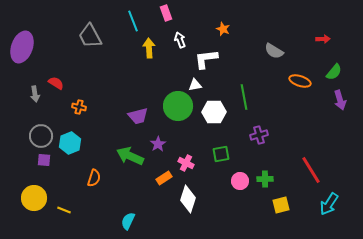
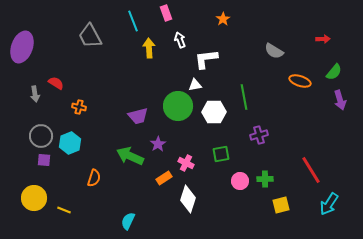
orange star: moved 10 px up; rotated 16 degrees clockwise
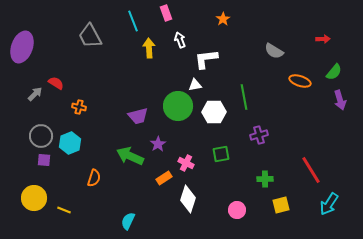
gray arrow: rotated 126 degrees counterclockwise
pink circle: moved 3 px left, 29 px down
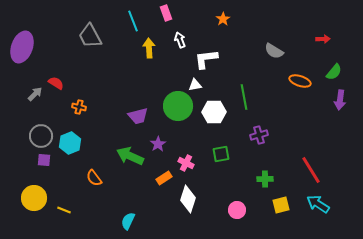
purple arrow: rotated 24 degrees clockwise
orange semicircle: rotated 126 degrees clockwise
cyan arrow: moved 11 px left; rotated 90 degrees clockwise
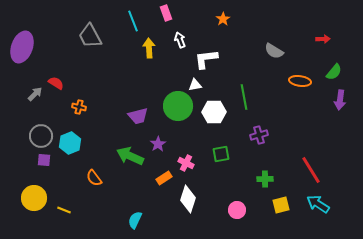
orange ellipse: rotated 10 degrees counterclockwise
cyan semicircle: moved 7 px right, 1 px up
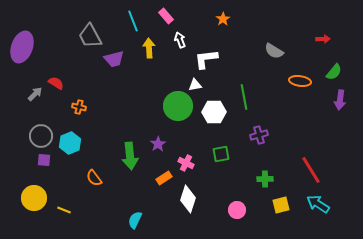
pink rectangle: moved 3 px down; rotated 21 degrees counterclockwise
purple trapezoid: moved 24 px left, 57 px up
green arrow: rotated 120 degrees counterclockwise
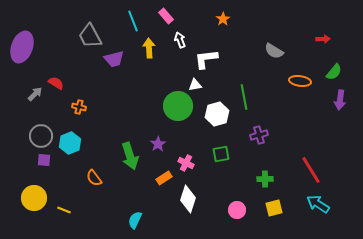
white hexagon: moved 3 px right, 2 px down; rotated 15 degrees counterclockwise
green arrow: rotated 12 degrees counterclockwise
yellow square: moved 7 px left, 3 px down
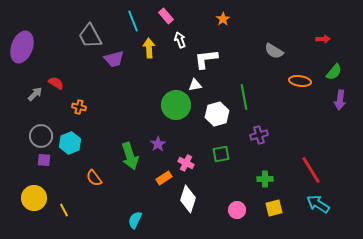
green circle: moved 2 px left, 1 px up
yellow line: rotated 40 degrees clockwise
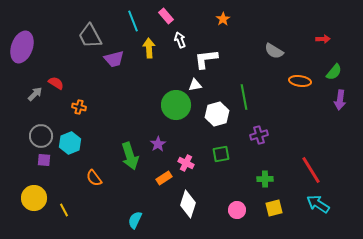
white diamond: moved 5 px down
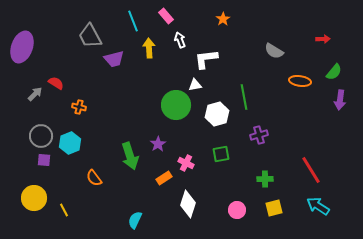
cyan arrow: moved 2 px down
